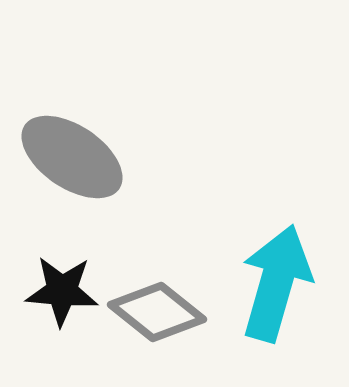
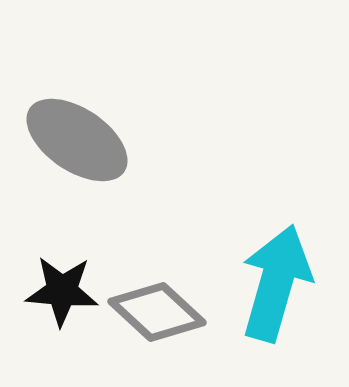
gray ellipse: moved 5 px right, 17 px up
gray diamond: rotated 4 degrees clockwise
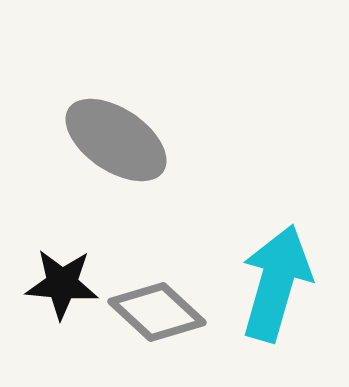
gray ellipse: moved 39 px right
black star: moved 7 px up
